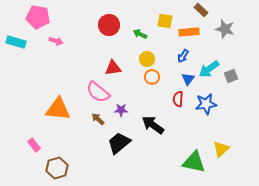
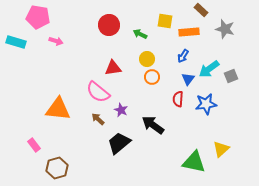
purple star: rotated 24 degrees clockwise
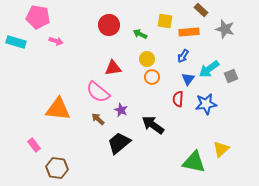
brown hexagon: rotated 25 degrees clockwise
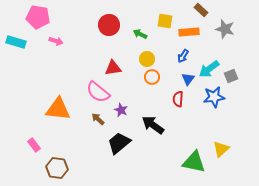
blue star: moved 8 px right, 7 px up
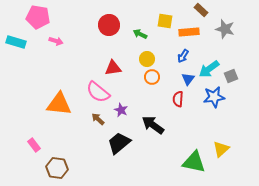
orange triangle: moved 1 px right, 5 px up
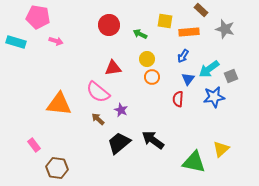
black arrow: moved 15 px down
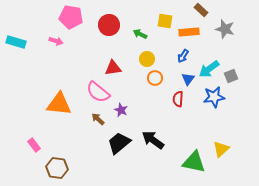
pink pentagon: moved 33 px right
orange circle: moved 3 px right, 1 px down
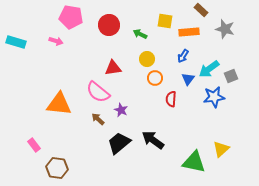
red semicircle: moved 7 px left
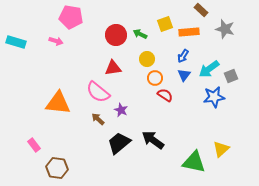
yellow square: moved 3 px down; rotated 28 degrees counterclockwise
red circle: moved 7 px right, 10 px down
blue triangle: moved 4 px left, 4 px up
red semicircle: moved 6 px left, 4 px up; rotated 119 degrees clockwise
orange triangle: moved 1 px left, 1 px up
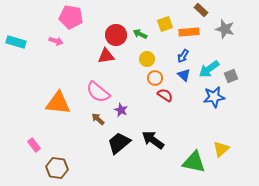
red triangle: moved 7 px left, 12 px up
blue triangle: rotated 24 degrees counterclockwise
